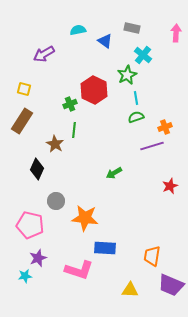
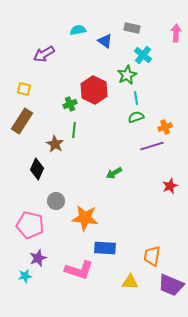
yellow triangle: moved 8 px up
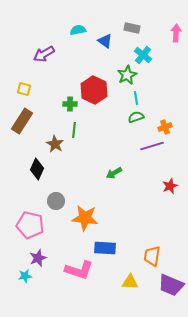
green cross: rotated 24 degrees clockwise
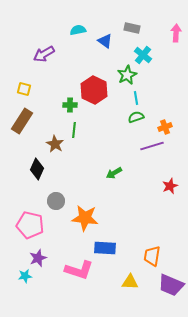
green cross: moved 1 px down
